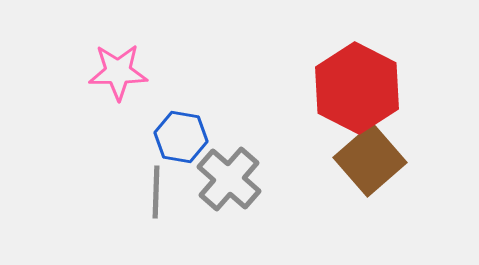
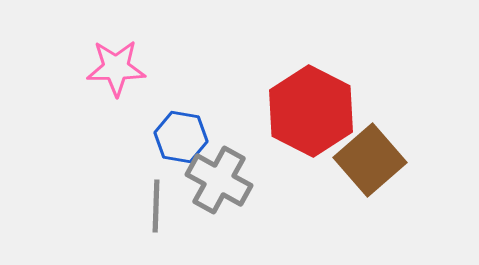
pink star: moved 2 px left, 4 px up
red hexagon: moved 46 px left, 23 px down
gray cross: moved 10 px left, 1 px down; rotated 12 degrees counterclockwise
gray line: moved 14 px down
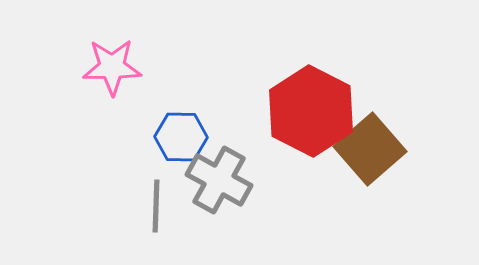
pink star: moved 4 px left, 1 px up
blue hexagon: rotated 9 degrees counterclockwise
brown square: moved 11 px up
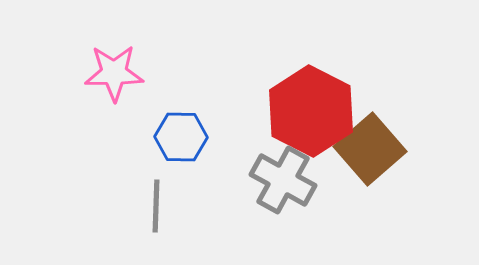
pink star: moved 2 px right, 6 px down
gray cross: moved 64 px right
